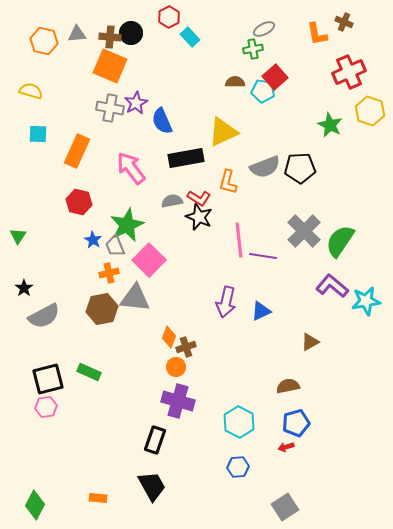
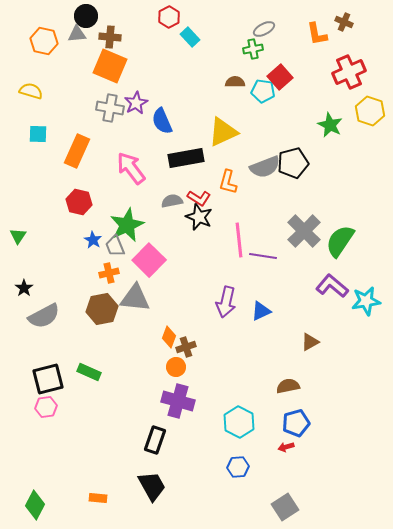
black circle at (131, 33): moved 45 px left, 17 px up
red square at (275, 77): moved 5 px right
black pentagon at (300, 168): moved 7 px left, 5 px up; rotated 12 degrees counterclockwise
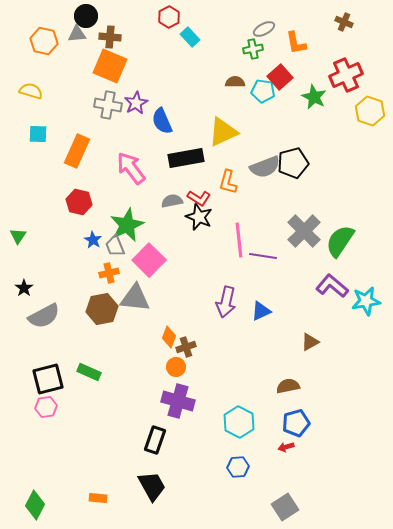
orange L-shape at (317, 34): moved 21 px left, 9 px down
red cross at (349, 72): moved 3 px left, 3 px down
gray cross at (110, 108): moved 2 px left, 3 px up
green star at (330, 125): moved 16 px left, 28 px up
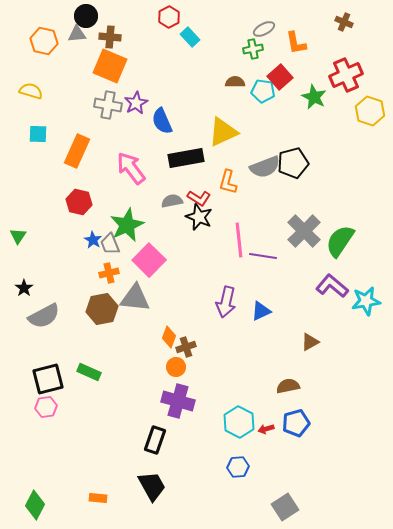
gray trapezoid at (115, 246): moved 5 px left, 2 px up
red arrow at (286, 447): moved 20 px left, 18 px up
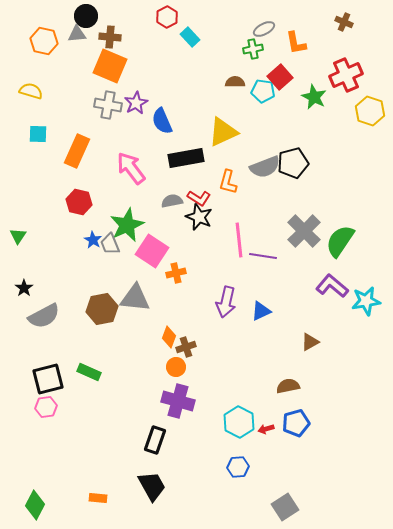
red hexagon at (169, 17): moved 2 px left
pink square at (149, 260): moved 3 px right, 9 px up; rotated 12 degrees counterclockwise
orange cross at (109, 273): moved 67 px right
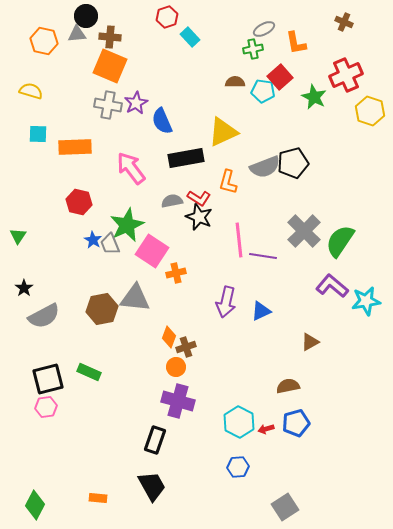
red hexagon at (167, 17): rotated 10 degrees clockwise
orange rectangle at (77, 151): moved 2 px left, 4 px up; rotated 64 degrees clockwise
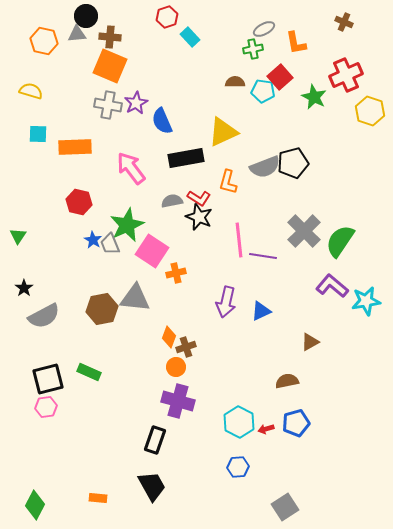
brown semicircle at (288, 386): moved 1 px left, 5 px up
